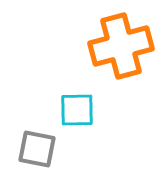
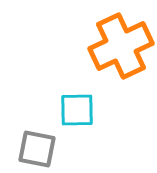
orange cross: rotated 10 degrees counterclockwise
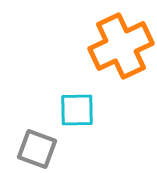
gray square: rotated 9 degrees clockwise
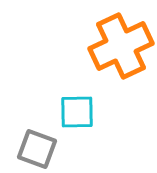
cyan square: moved 2 px down
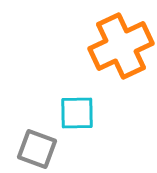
cyan square: moved 1 px down
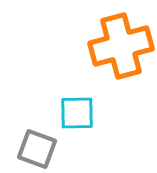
orange cross: rotated 10 degrees clockwise
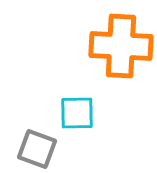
orange cross: rotated 18 degrees clockwise
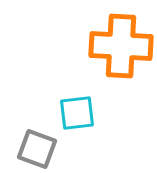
cyan square: rotated 6 degrees counterclockwise
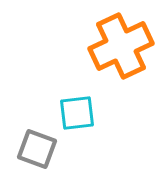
orange cross: rotated 28 degrees counterclockwise
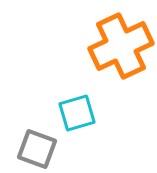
cyan square: rotated 9 degrees counterclockwise
